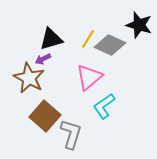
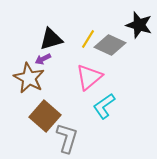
gray L-shape: moved 4 px left, 4 px down
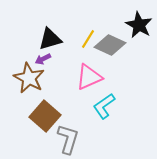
black star: rotated 12 degrees clockwise
black triangle: moved 1 px left
pink triangle: rotated 16 degrees clockwise
gray L-shape: moved 1 px right, 1 px down
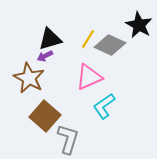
purple arrow: moved 2 px right, 3 px up
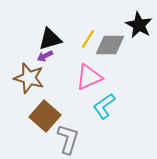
gray diamond: rotated 24 degrees counterclockwise
brown star: rotated 12 degrees counterclockwise
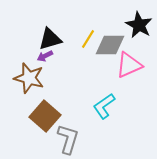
pink triangle: moved 40 px right, 12 px up
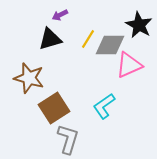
purple arrow: moved 15 px right, 41 px up
brown square: moved 9 px right, 8 px up; rotated 16 degrees clockwise
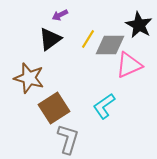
black triangle: rotated 20 degrees counterclockwise
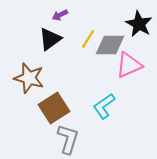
black star: moved 1 px up
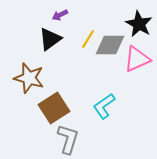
pink triangle: moved 8 px right, 6 px up
